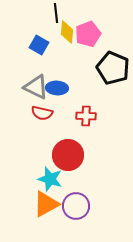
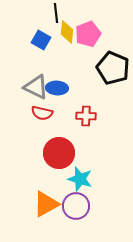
blue square: moved 2 px right, 5 px up
red circle: moved 9 px left, 2 px up
cyan star: moved 30 px right
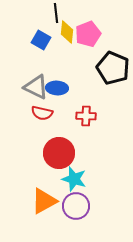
cyan star: moved 6 px left
orange triangle: moved 2 px left, 3 px up
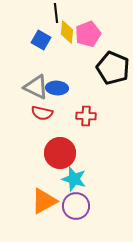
red circle: moved 1 px right
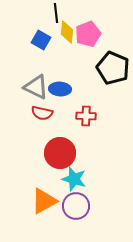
blue ellipse: moved 3 px right, 1 px down
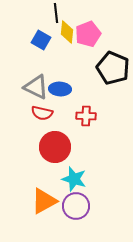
red circle: moved 5 px left, 6 px up
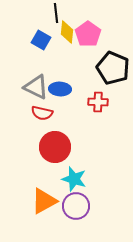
pink pentagon: rotated 15 degrees counterclockwise
red cross: moved 12 px right, 14 px up
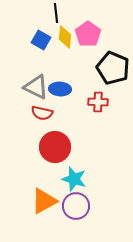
yellow diamond: moved 2 px left, 5 px down
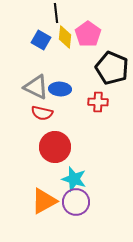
black pentagon: moved 1 px left
purple circle: moved 4 px up
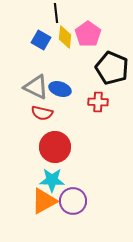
blue ellipse: rotated 15 degrees clockwise
cyan star: moved 22 px left, 1 px down; rotated 15 degrees counterclockwise
purple circle: moved 3 px left, 1 px up
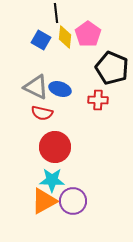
red cross: moved 2 px up
